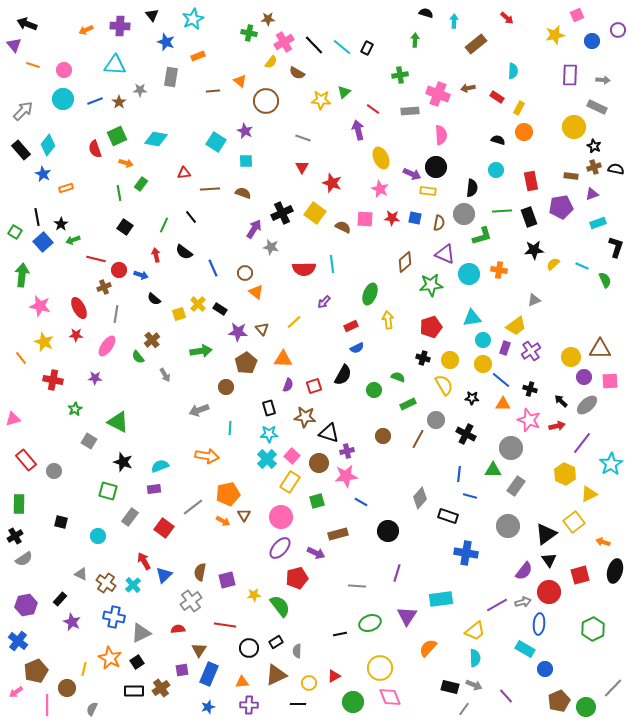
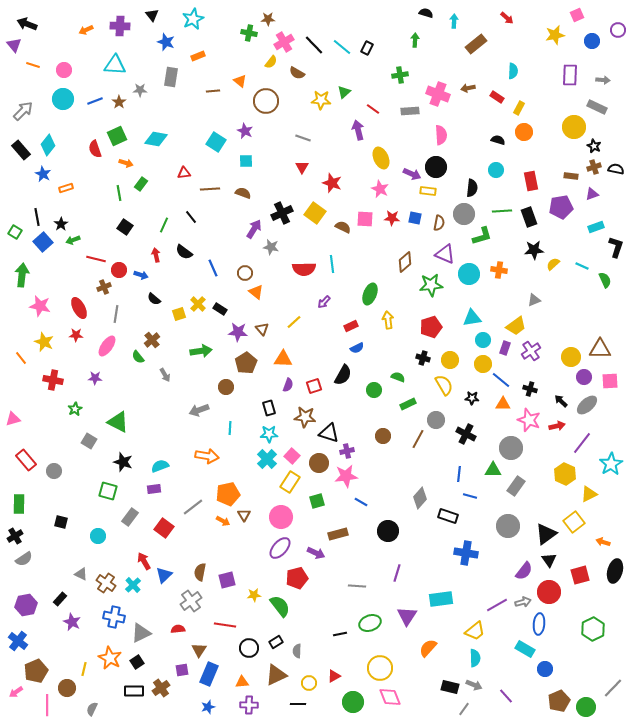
cyan rectangle at (598, 223): moved 2 px left, 4 px down
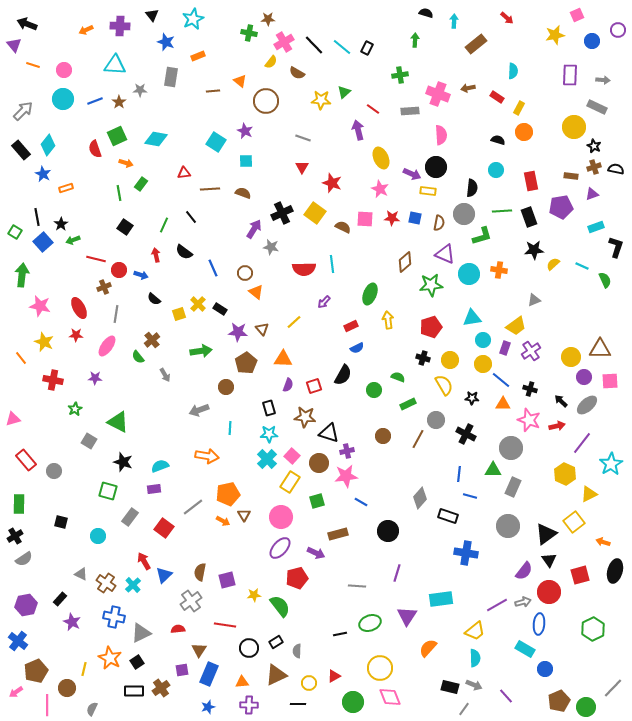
gray rectangle at (516, 486): moved 3 px left, 1 px down; rotated 12 degrees counterclockwise
